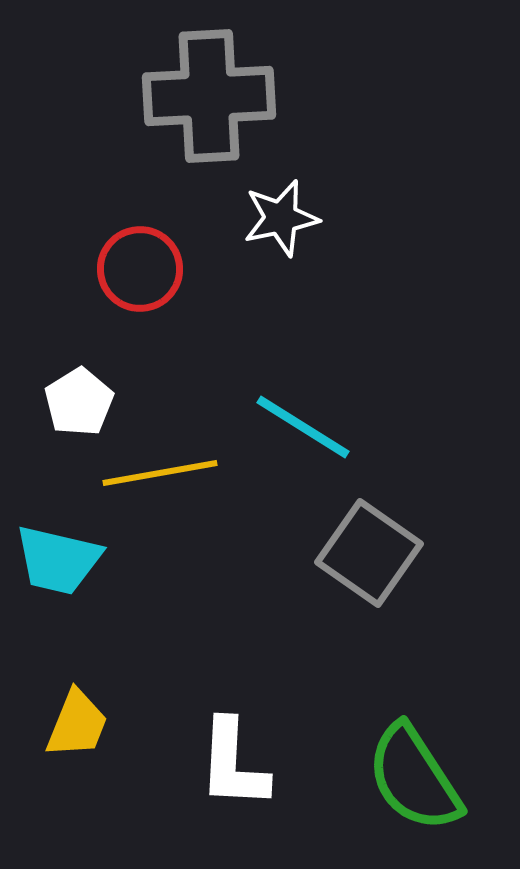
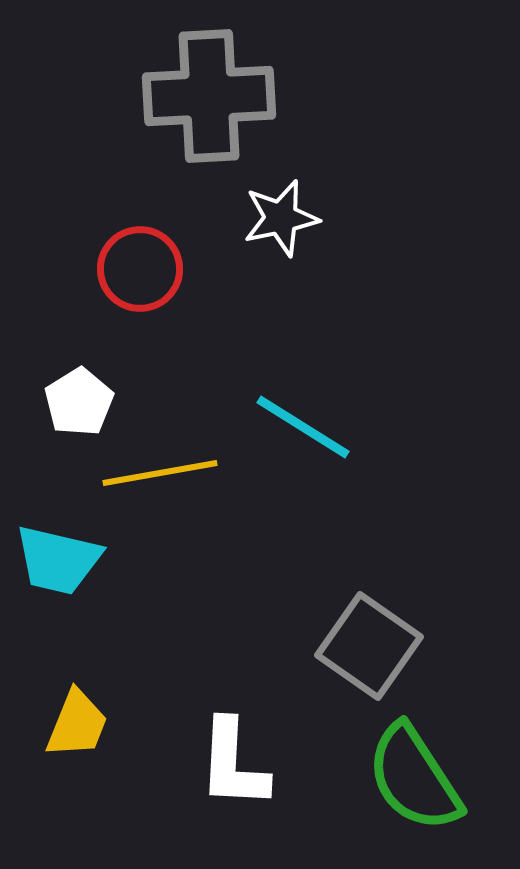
gray square: moved 93 px down
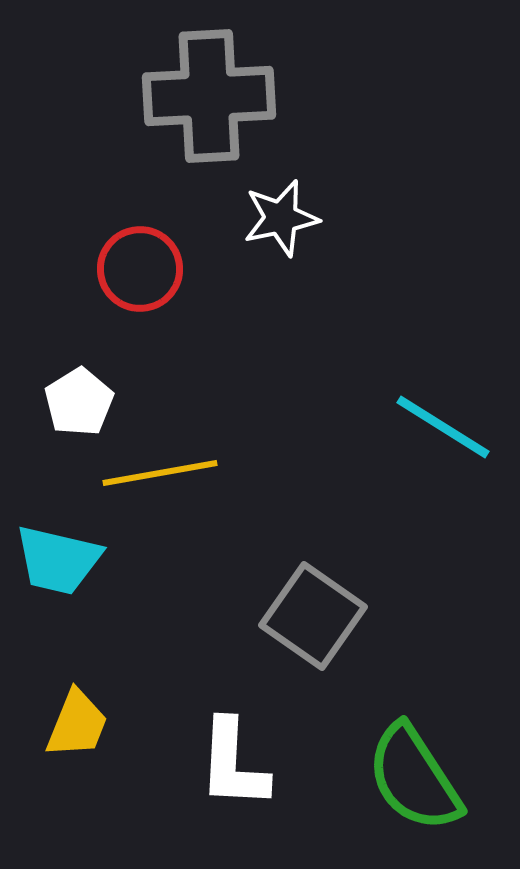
cyan line: moved 140 px right
gray square: moved 56 px left, 30 px up
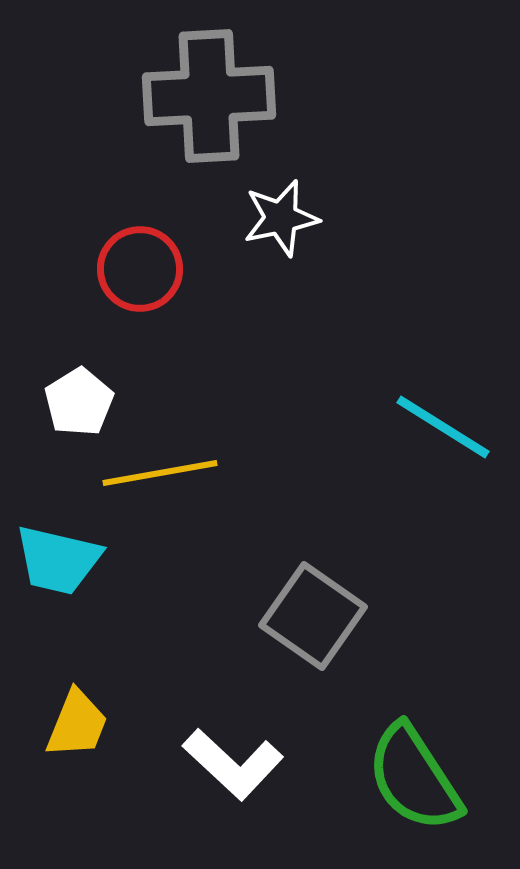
white L-shape: rotated 50 degrees counterclockwise
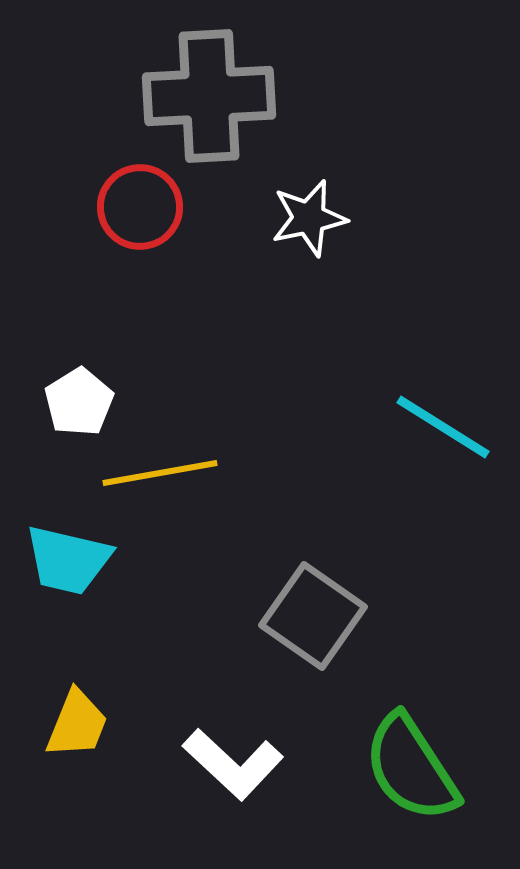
white star: moved 28 px right
red circle: moved 62 px up
cyan trapezoid: moved 10 px right
green semicircle: moved 3 px left, 10 px up
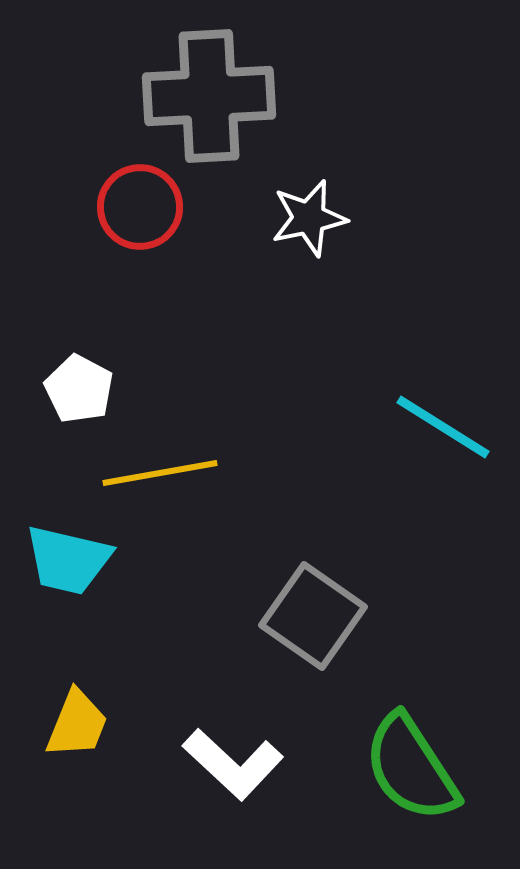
white pentagon: moved 13 px up; rotated 12 degrees counterclockwise
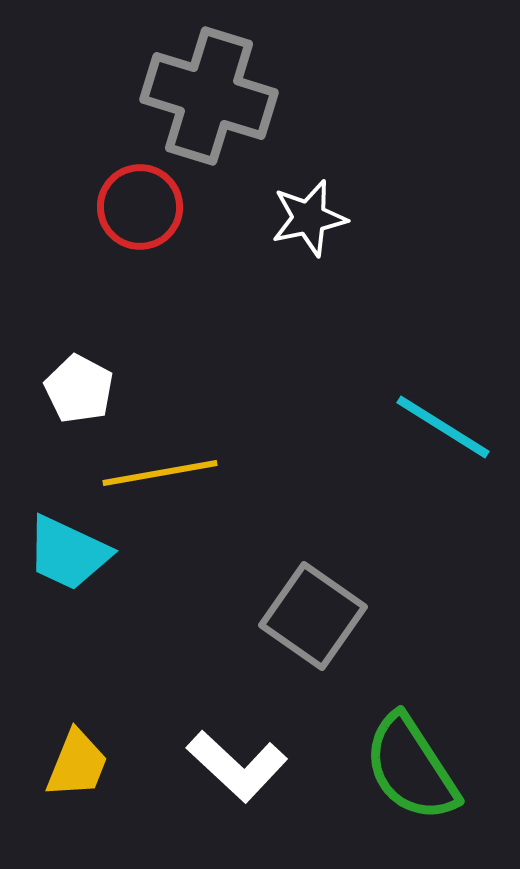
gray cross: rotated 20 degrees clockwise
cyan trapezoid: moved 7 px up; rotated 12 degrees clockwise
yellow trapezoid: moved 40 px down
white L-shape: moved 4 px right, 2 px down
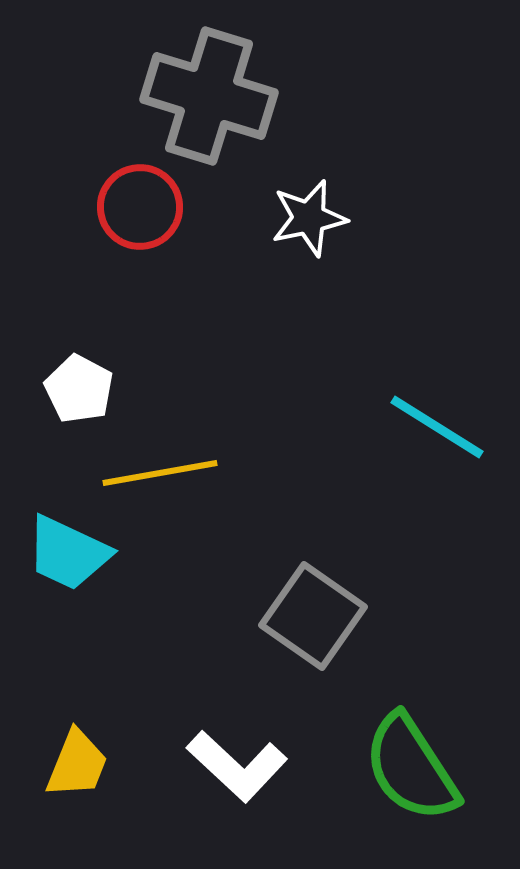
cyan line: moved 6 px left
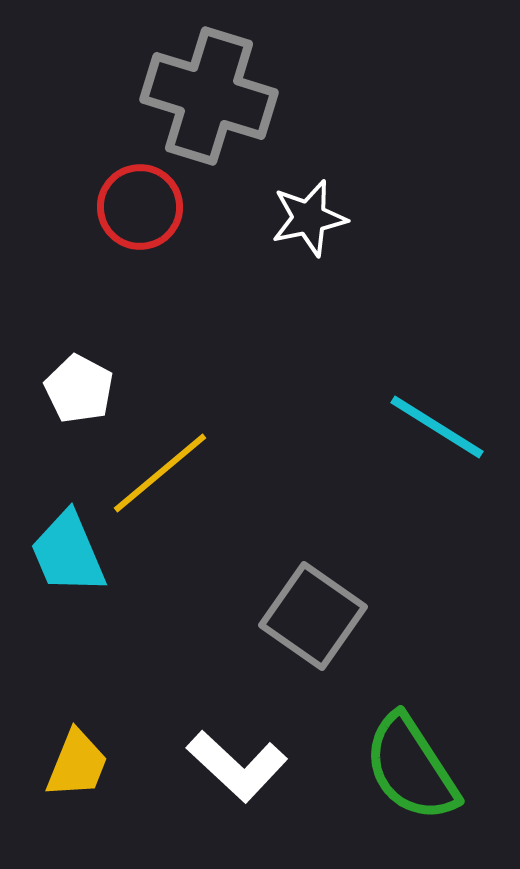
yellow line: rotated 30 degrees counterclockwise
cyan trapezoid: rotated 42 degrees clockwise
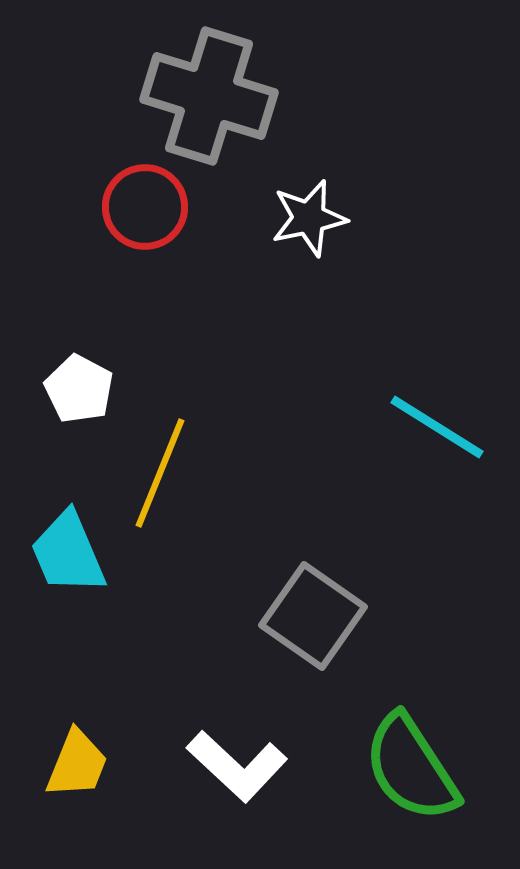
red circle: moved 5 px right
yellow line: rotated 28 degrees counterclockwise
